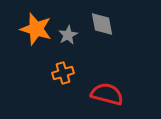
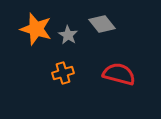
gray diamond: rotated 28 degrees counterclockwise
gray star: rotated 12 degrees counterclockwise
red semicircle: moved 12 px right, 20 px up
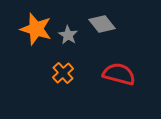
orange cross: rotated 25 degrees counterclockwise
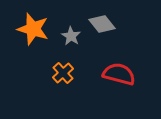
orange star: moved 3 px left
gray star: moved 3 px right, 1 px down
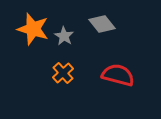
gray star: moved 7 px left
red semicircle: moved 1 px left, 1 px down
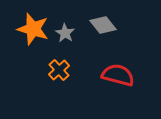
gray diamond: moved 1 px right, 1 px down
gray star: moved 1 px right, 3 px up
orange cross: moved 4 px left, 3 px up
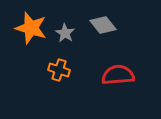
orange star: moved 2 px left, 1 px up
orange cross: rotated 30 degrees counterclockwise
red semicircle: rotated 20 degrees counterclockwise
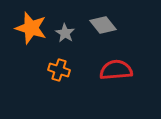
red semicircle: moved 2 px left, 5 px up
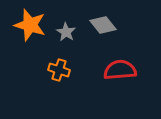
orange star: moved 1 px left, 3 px up
gray star: moved 1 px right, 1 px up
red semicircle: moved 4 px right
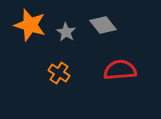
orange cross: moved 3 px down; rotated 15 degrees clockwise
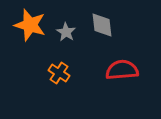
gray diamond: moved 1 px left; rotated 32 degrees clockwise
red semicircle: moved 2 px right
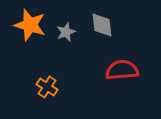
gray star: rotated 18 degrees clockwise
orange cross: moved 12 px left, 14 px down
